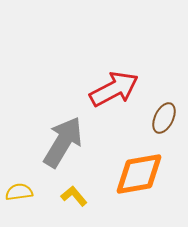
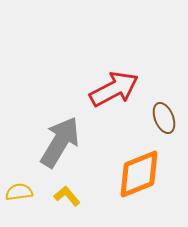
brown ellipse: rotated 48 degrees counterclockwise
gray arrow: moved 3 px left
orange diamond: rotated 12 degrees counterclockwise
yellow L-shape: moved 7 px left
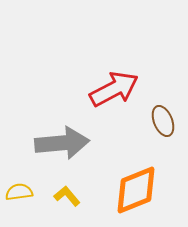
brown ellipse: moved 1 px left, 3 px down
gray arrow: moved 2 px right, 1 px down; rotated 54 degrees clockwise
orange diamond: moved 3 px left, 16 px down
